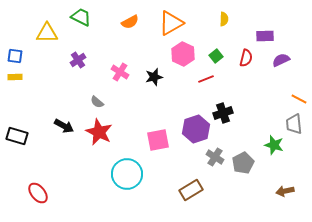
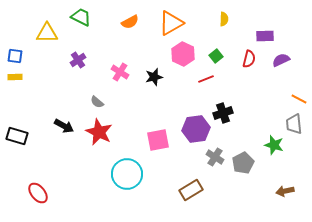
red semicircle: moved 3 px right, 1 px down
purple hexagon: rotated 12 degrees clockwise
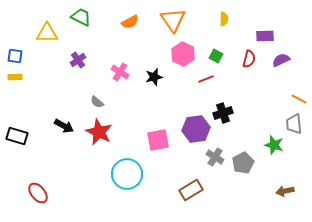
orange triangle: moved 2 px right, 3 px up; rotated 36 degrees counterclockwise
green square: rotated 24 degrees counterclockwise
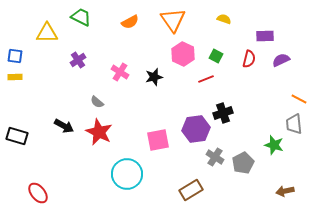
yellow semicircle: rotated 72 degrees counterclockwise
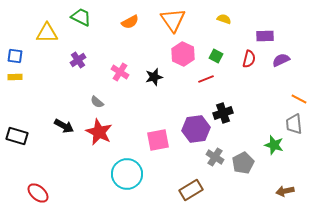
red ellipse: rotated 10 degrees counterclockwise
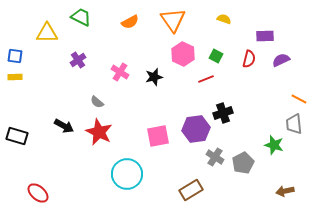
pink square: moved 4 px up
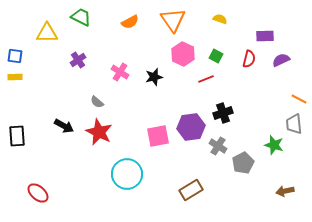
yellow semicircle: moved 4 px left
purple hexagon: moved 5 px left, 2 px up
black rectangle: rotated 70 degrees clockwise
gray cross: moved 3 px right, 11 px up
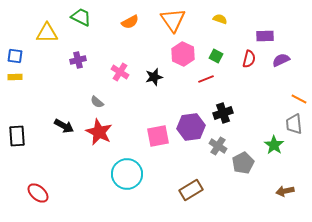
purple cross: rotated 21 degrees clockwise
green star: rotated 18 degrees clockwise
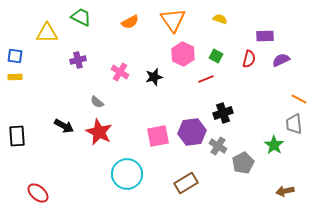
purple hexagon: moved 1 px right, 5 px down
brown rectangle: moved 5 px left, 7 px up
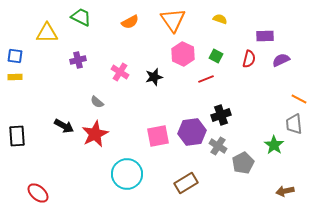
black cross: moved 2 px left, 2 px down
red star: moved 4 px left, 2 px down; rotated 20 degrees clockwise
